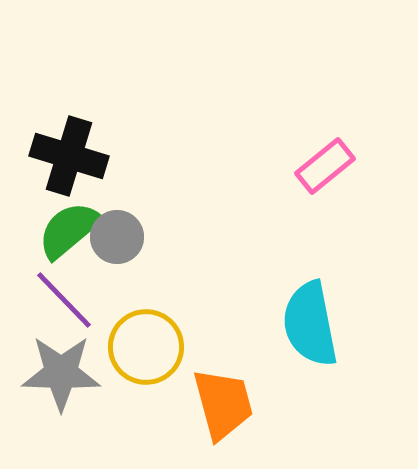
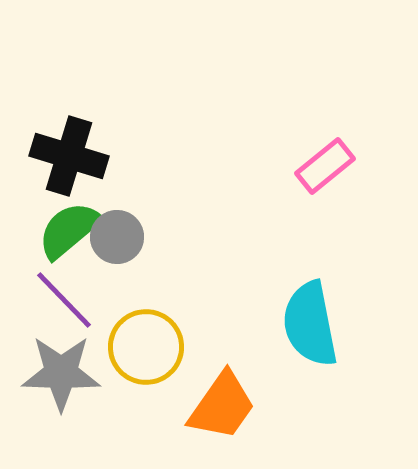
orange trapezoid: moved 1 px left, 2 px down; rotated 50 degrees clockwise
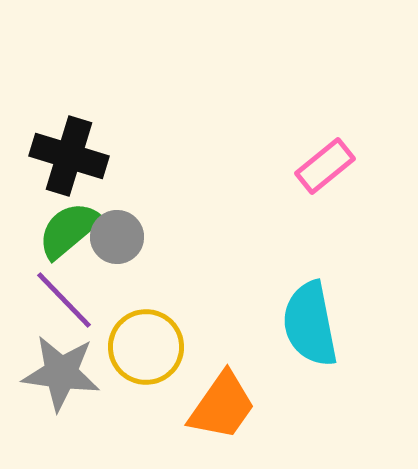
gray star: rotated 6 degrees clockwise
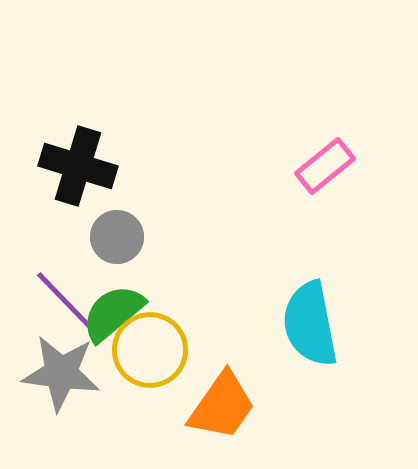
black cross: moved 9 px right, 10 px down
green semicircle: moved 44 px right, 83 px down
yellow circle: moved 4 px right, 3 px down
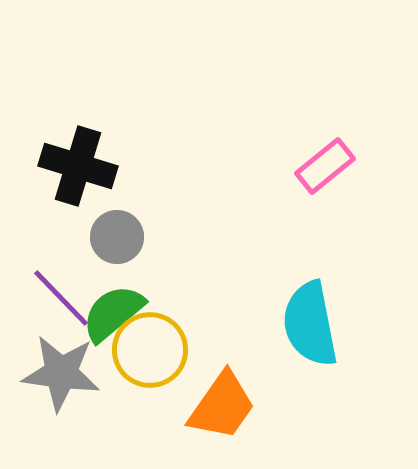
purple line: moved 3 px left, 2 px up
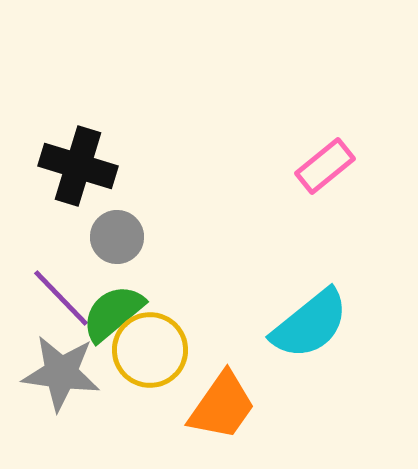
cyan semicircle: rotated 118 degrees counterclockwise
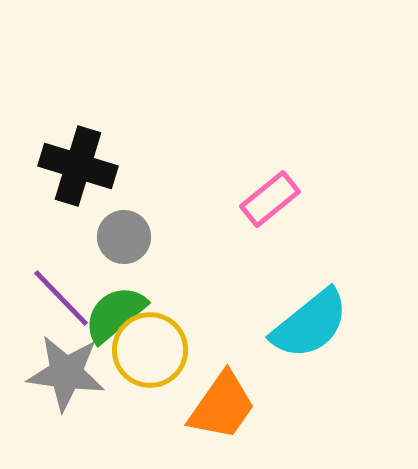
pink rectangle: moved 55 px left, 33 px down
gray circle: moved 7 px right
green semicircle: moved 2 px right, 1 px down
gray star: moved 5 px right
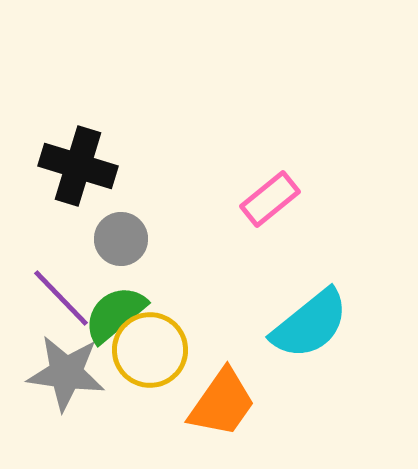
gray circle: moved 3 px left, 2 px down
orange trapezoid: moved 3 px up
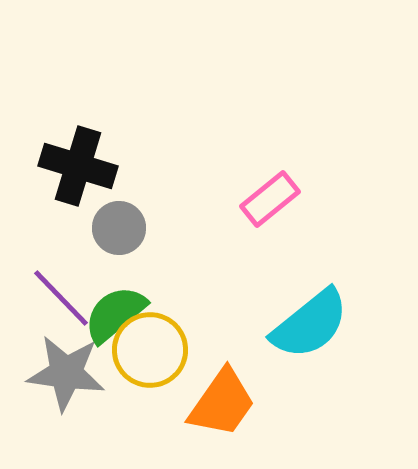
gray circle: moved 2 px left, 11 px up
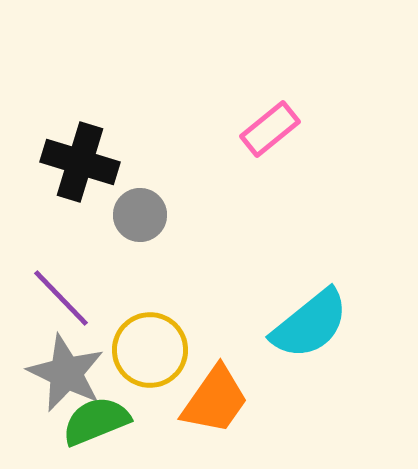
black cross: moved 2 px right, 4 px up
pink rectangle: moved 70 px up
gray circle: moved 21 px right, 13 px up
green semicircle: moved 19 px left, 107 px down; rotated 18 degrees clockwise
gray star: rotated 18 degrees clockwise
orange trapezoid: moved 7 px left, 3 px up
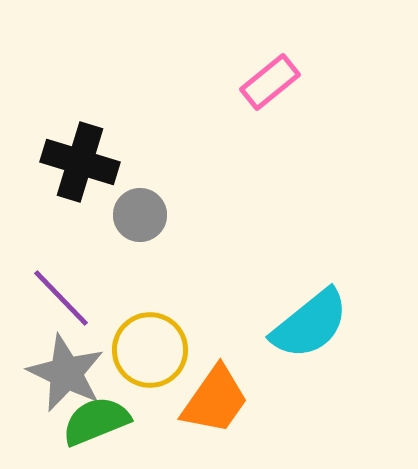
pink rectangle: moved 47 px up
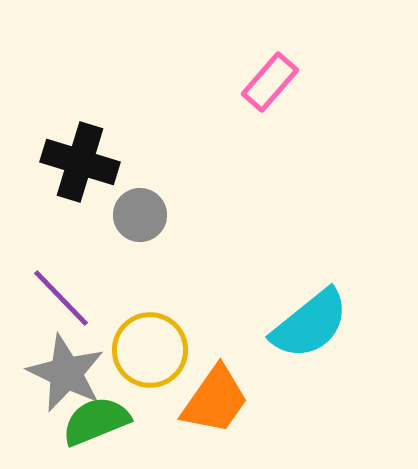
pink rectangle: rotated 10 degrees counterclockwise
